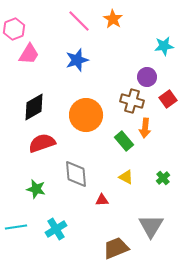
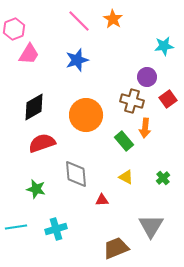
cyan cross: rotated 15 degrees clockwise
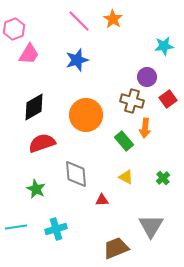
green star: rotated 12 degrees clockwise
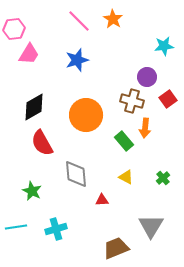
pink hexagon: rotated 15 degrees clockwise
red semicircle: rotated 100 degrees counterclockwise
green star: moved 4 px left, 2 px down
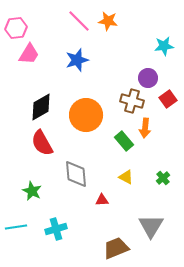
orange star: moved 5 px left, 2 px down; rotated 24 degrees counterclockwise
pink hexagon: moved 2 px right, 1 px up
purple circle: moved 1 px right, 1 px down
black diamond: moved 7 px right
